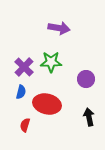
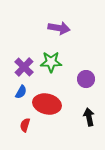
blue semicircle: rotated 16 degrees clockwise
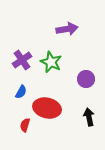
purple arrow: moved 8 px right, 1 px down; rotated 20 degrees counterclockwise
green star: rotated 25 degrees clockwise
purple cross: moved 2 px left, 7 px up; rotated 12 degrees clockwise
red ellipse: moved 4 px down
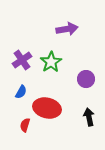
green star: rotated 15 degrees clockwise
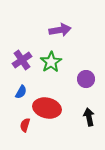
purple arrow: moved 7 px left, 1 px down
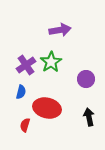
purple cross: moved 4 px right, 5 px down
blue semicircle: rotated 16 degrees counterclockwise
